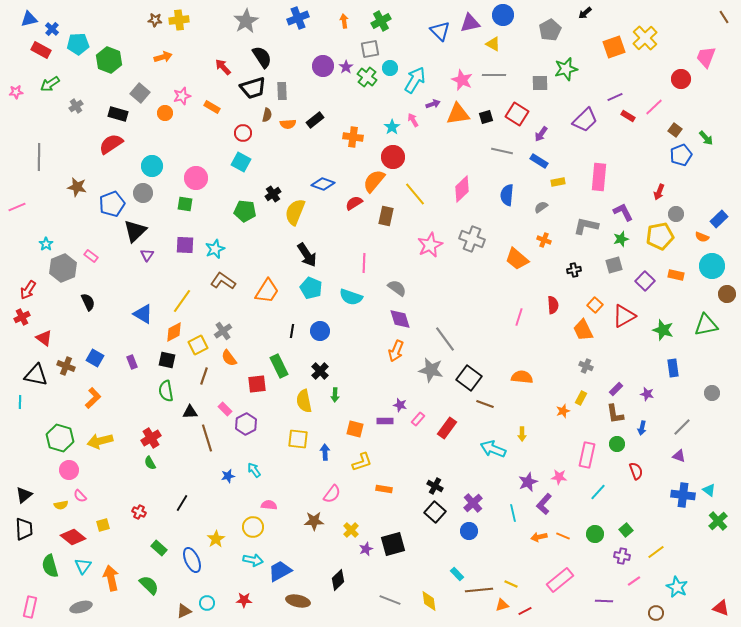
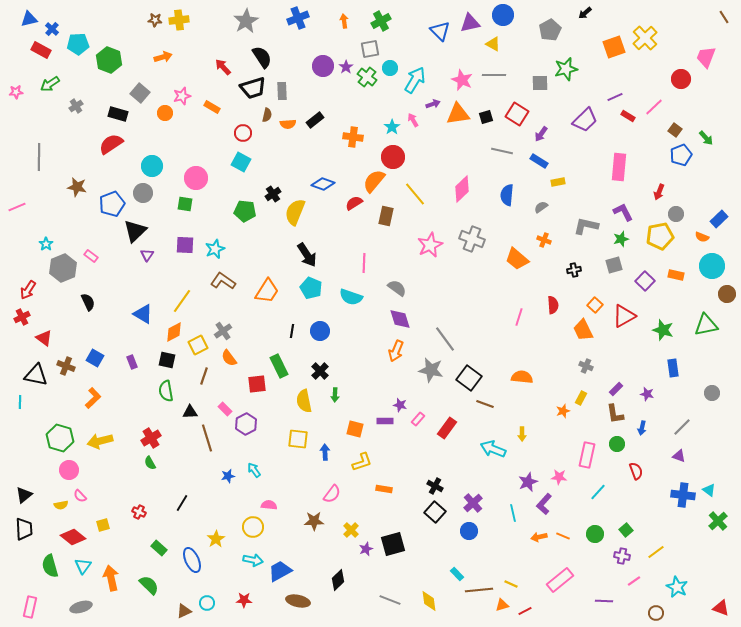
pink rectangle at (599, 177): moved 20 px right, 10 px up
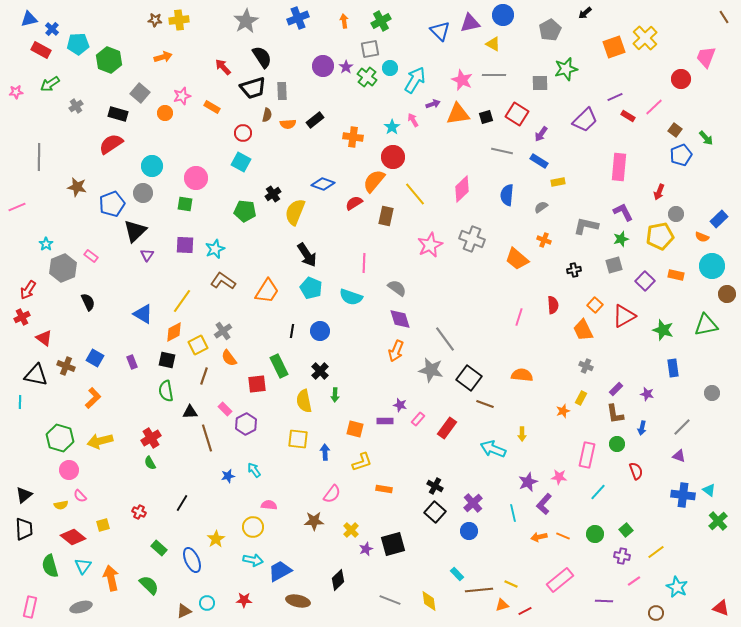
orange semicircle at (522, 377): moved 2 px up
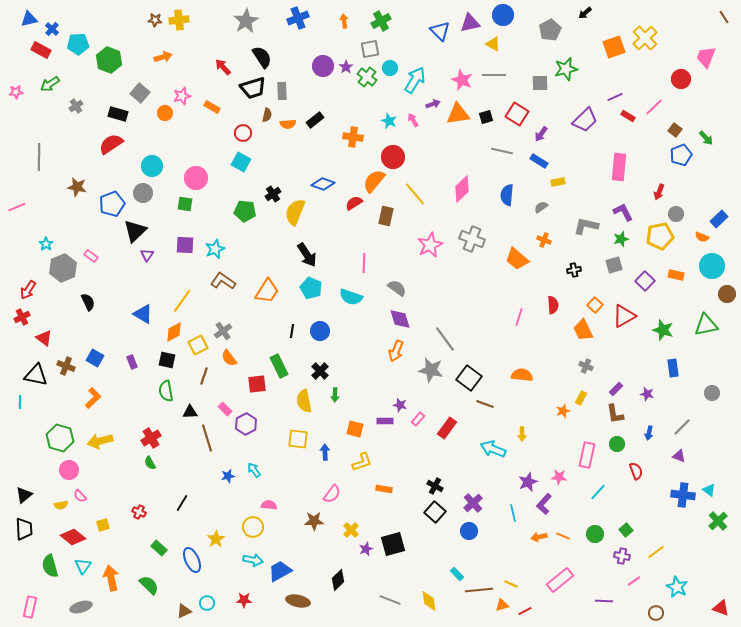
cyan star at (392, 127): moved 3 px left, 6 px up; rotated 14 degrees counterclockwise
blue arrow at (642, 428): moved 7 px right, 5 px down
